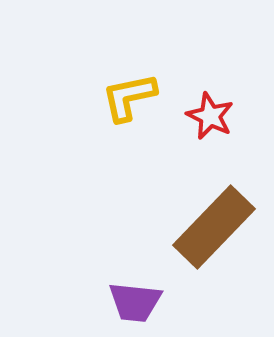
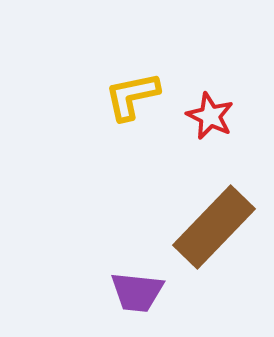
yellow L-shape: moved 3 px right, 1 px up
purple trapezoid: moved 2 px right, 10 px up
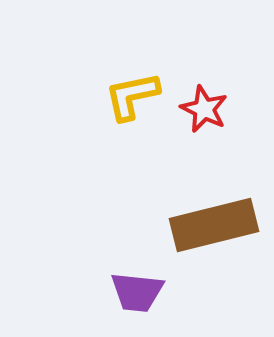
red star: moved 6 px left, 7 px up
brown rectangle: moved 2 px up; rotated 32 degrees clockwise
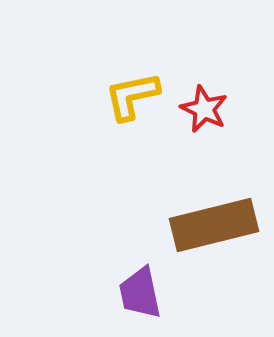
purple trapezoid: moved 3 px right, 1 px down; rotated 72 degrees clockwise
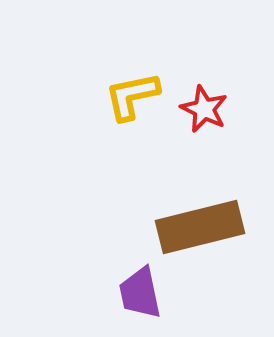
brown rectangle: moved 14 px left, 2 px down
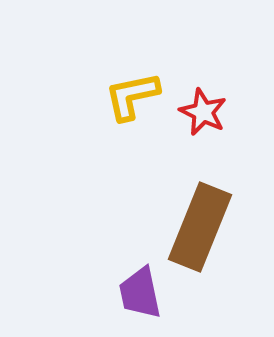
red star: moved 1 px left, 3 px down
brown rectangle: rotated 54 degrees counterclockwise
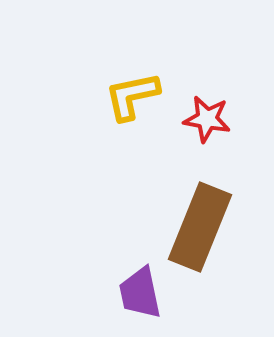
red star: moved 4 px right, 7 px down; rotated 15 degrees counterclockwise
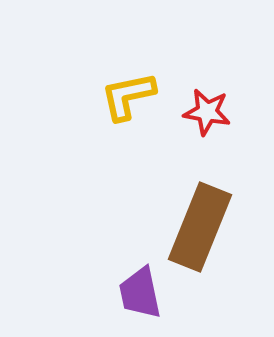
yellow L-shape: moved 4 px left
red star: moved 7 px up
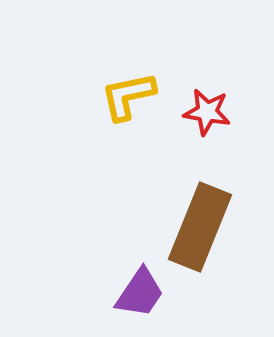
purple trapezoid: rotated 134 degrees counterclockwise
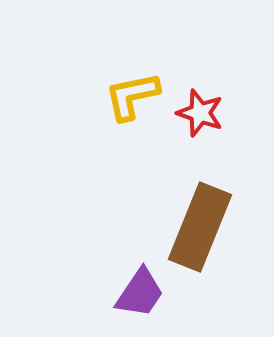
yellow L-shape: moved 4 px right
red star: moved 7 px left, 1 px down; rotated 9 degrees clockwise
